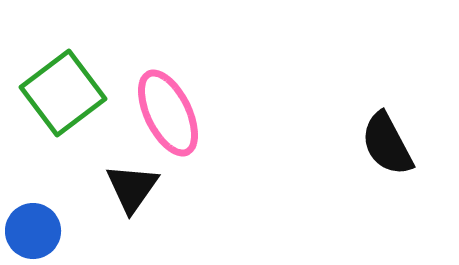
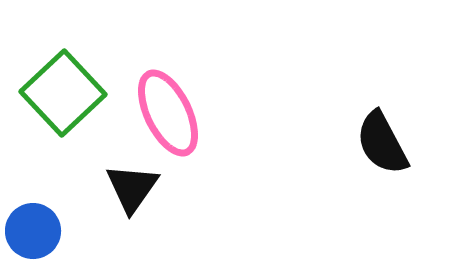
green square: rotated 6 degrees counterclockwise
black semicircle: moved 5 px left, 1 px up
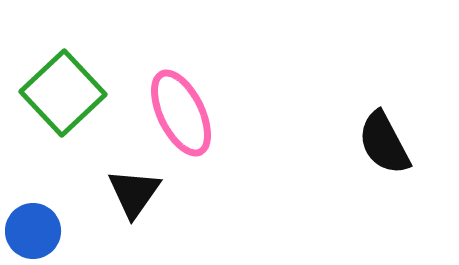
pink ellipse: moved 13 px right
black semicircle: moved 2 px right
black triangle: moved 2 px right, 5 px down
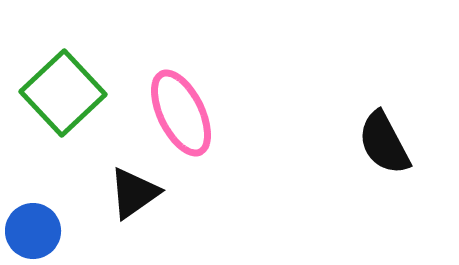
black triangle: rotated 20 degrees clockwise
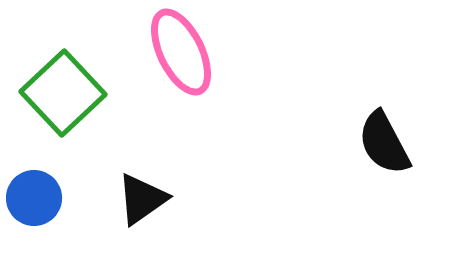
pink ellipse: moved 61 px up
black triangle: moved 8 px right, 6 px down
blue circle: moved 1 px right, 33 px up
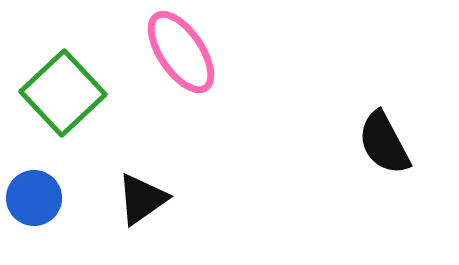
pink ellipse: rotated 8 degrees counterclockwise
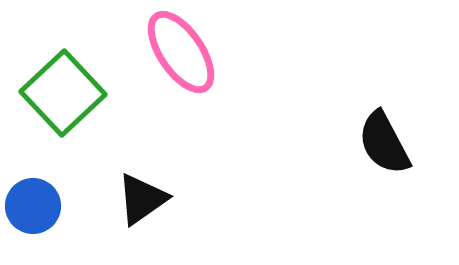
blue circle: moved 1 px left, 8 px down
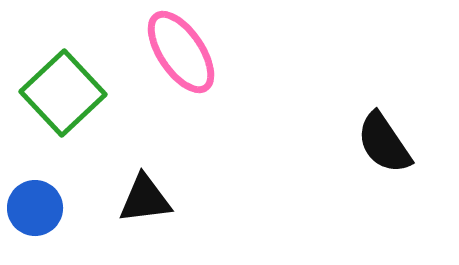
black semicircle: rotated 6 degrees counterclockwise
black triangle: moved 3 px right; rotated 28 degrees clockwise
blue circle: moved 2 px right, 2 px down
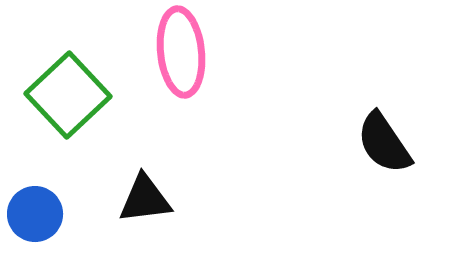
pink ellipse: rotated 28 degrees clockwise
green square: moved 5 px right, 2 px down
blue circle: moved 6 px down
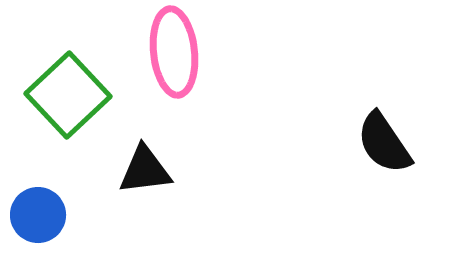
pink ellipse: moved 7 px left
black triangle: moved 29 px up
blue circle: moved 3 px right, 1 px down
